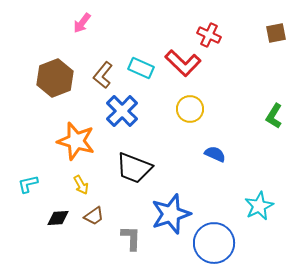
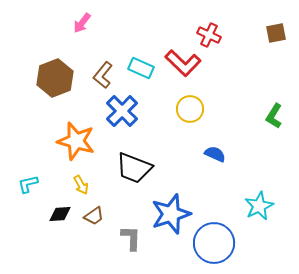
black diamond: moved 2 px right, 4 px up
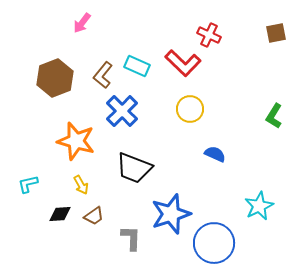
cyan rectangle: moved 4 px left, 2 px up
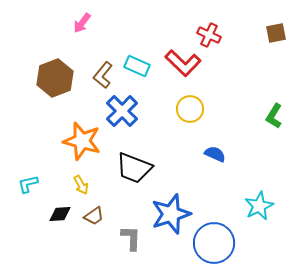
orange star: moved 6 px right
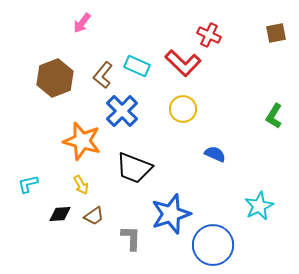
yellow circle: moved 7 px left
blue circle: moved 1 px left, 2 px down
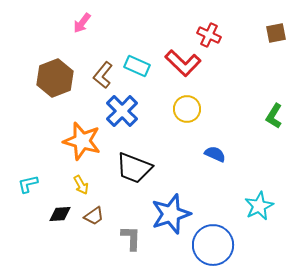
yellow circle: moved 4 px right
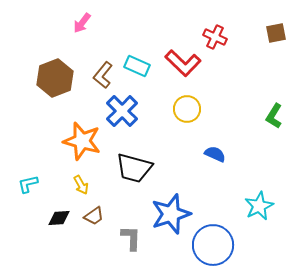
red cross: moved 6 px right, 2 px down
black trapezoid: rotated 6 degrees counterclockwise
black diamond: moved 1 px left, 4 px down
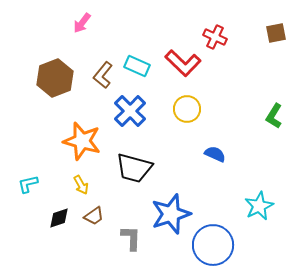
blue cross: moved 8 px right
black diamond: rotated 15 degrees counterclockwise
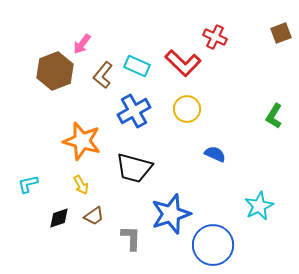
pink arrow: moved 21 px down
brown square: moved 5 px right; rotated 10 degrees counterclockwise
brown hexagon: moved 7 px up
blue cross: moved 4 px right; rotated 16 degrees clockwise
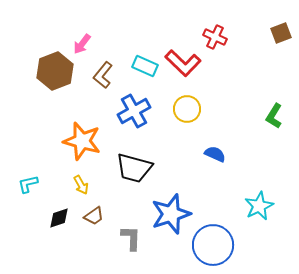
cyan rectangle: moved 8 px right
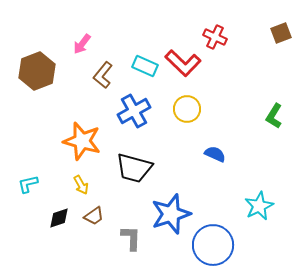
brown hexagon: moved 18 px left
